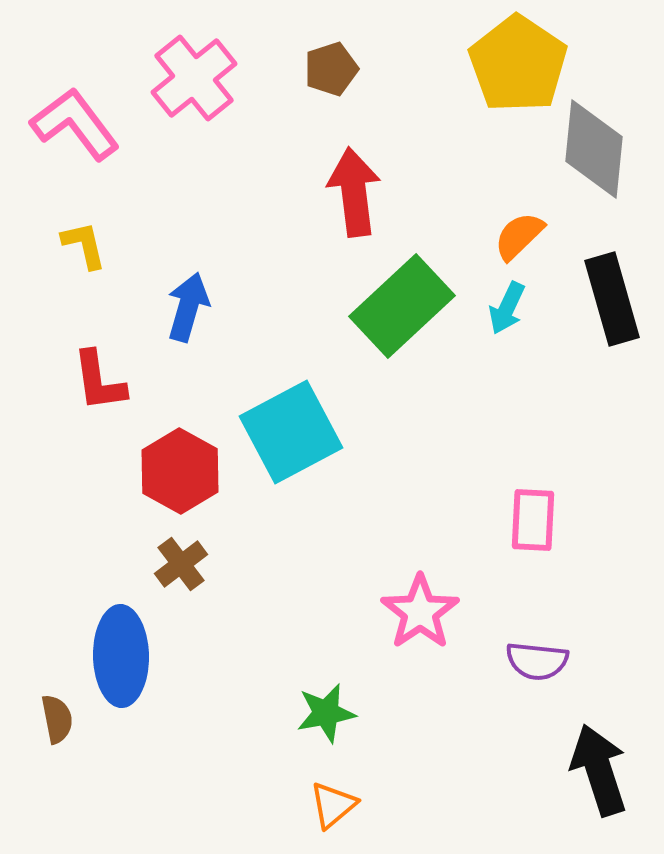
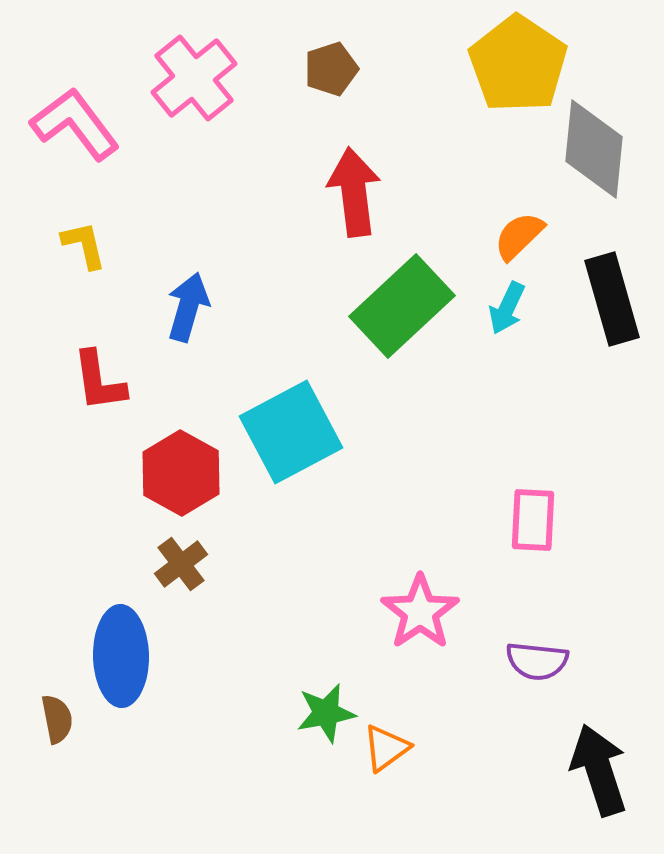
red hexagon: moved 1 px right, 2 px down
orange triangle: moved 53 px right, 57 px up; rotated 4 degrees clockwise
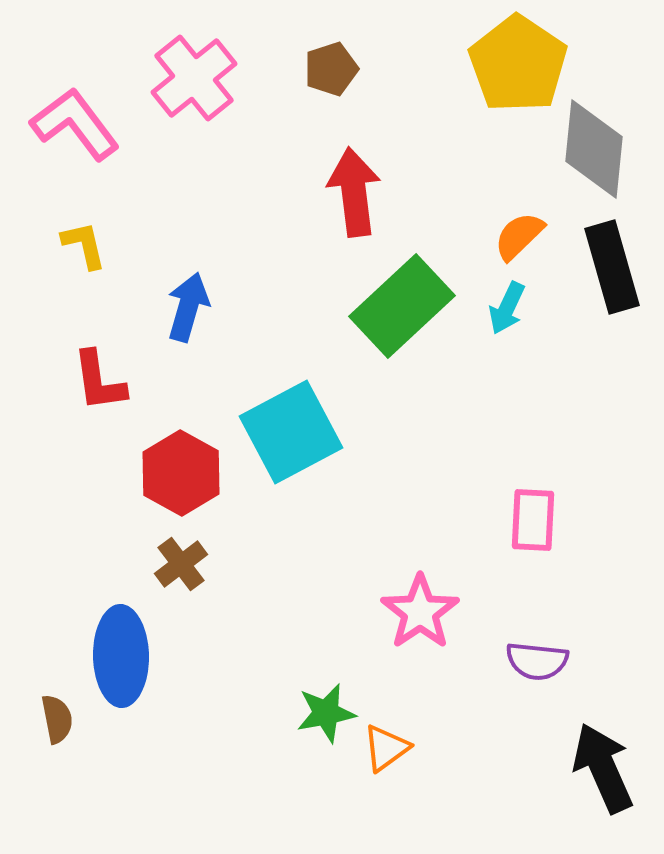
black rectangle: moved 32 px up
black arrow: moved 4 px right, 2 px up; rotated 6 degrees counterclockwise
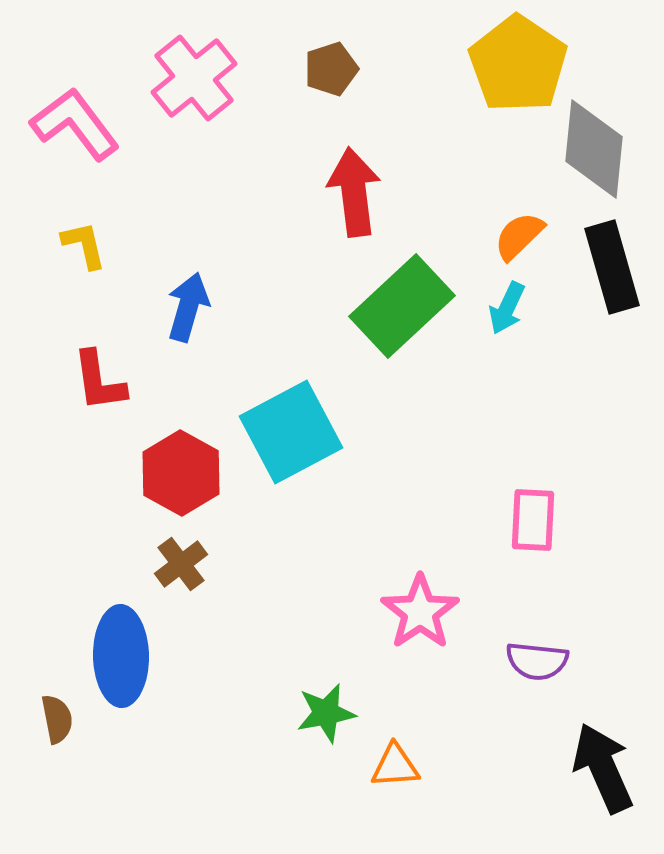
orange triangle: moved 9 px right, 18 px down; rotated 32 degrees clockwise
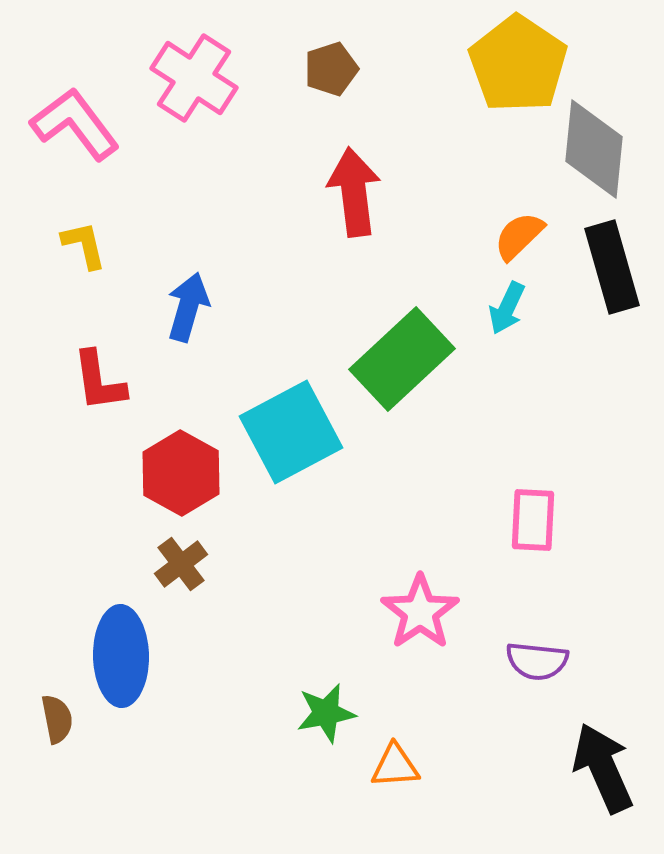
pink cross: rotated 18 degrees counterclockwise
green rectangle: moved 53 px down
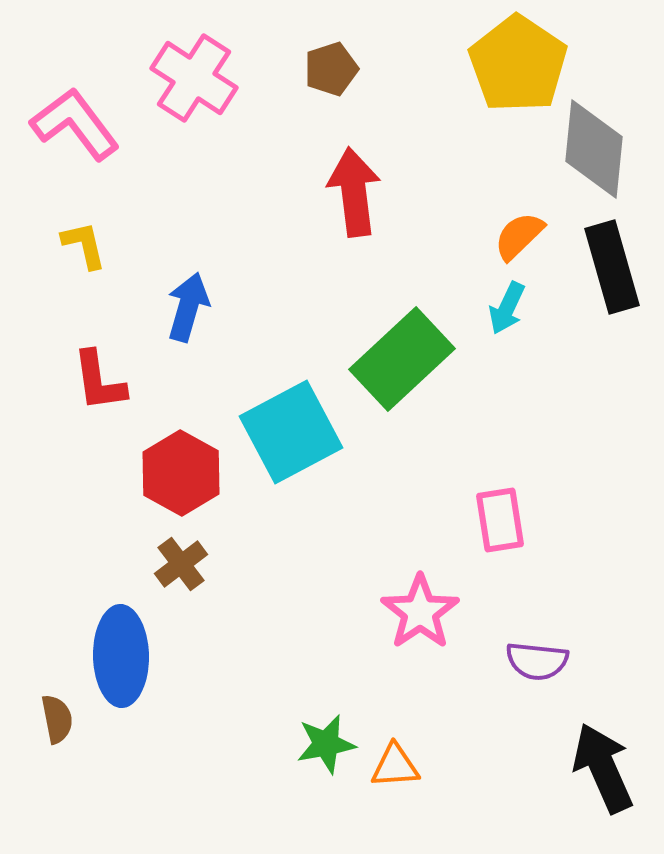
pink rectangle: moved 33 px left; rotated 12 degrees counterclockwise
green star: moved 31 px down
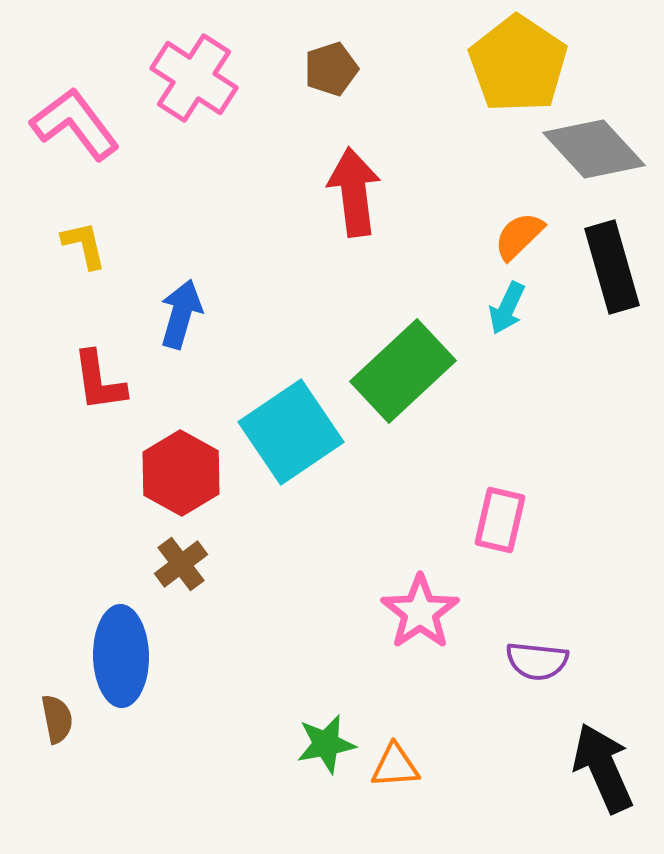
gray diamond: rotated 48 degrees counterclockwise
blue arrow: moved 7 px left, 7 px down
green rectangle: moved 1 px right, 12 px down
cyan square: rotated 6 degrees counterclockwise
pink rectangle: rotated 22 degrees clockwise
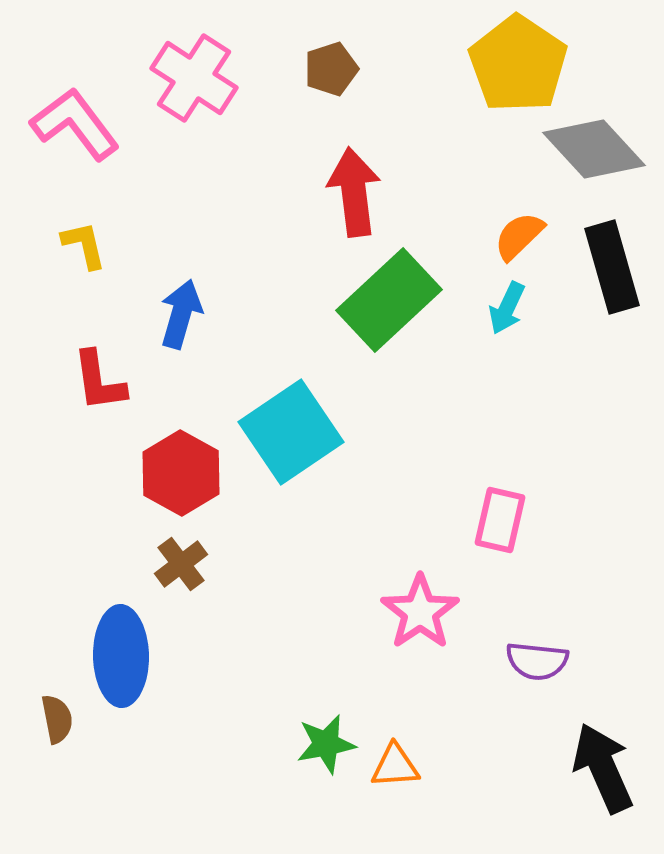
green rectangle: moved 14 px left, 71 px up
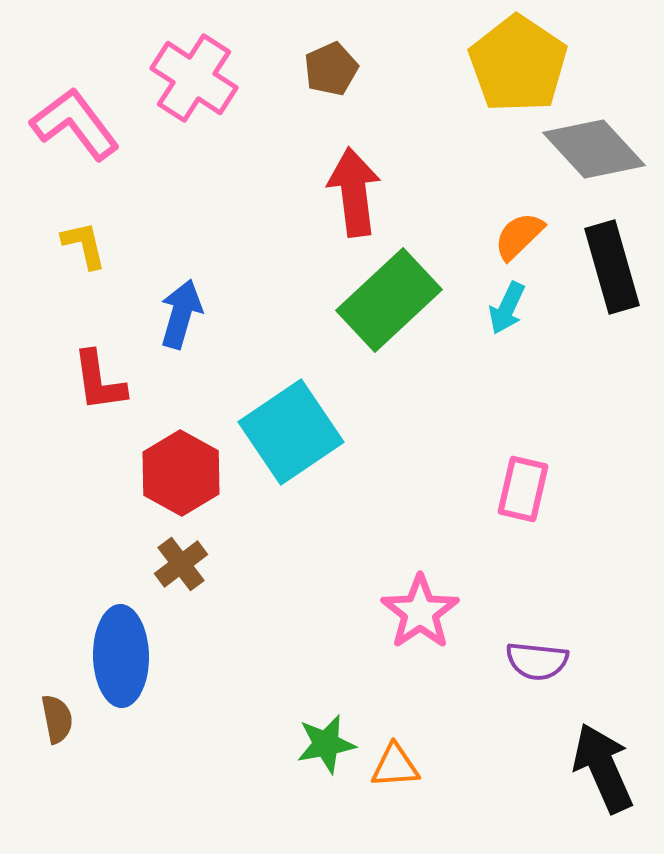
brown pentagon: rotated 6 degrees counterclockwise
pink rectangle: moved 23 px right, 31 px up
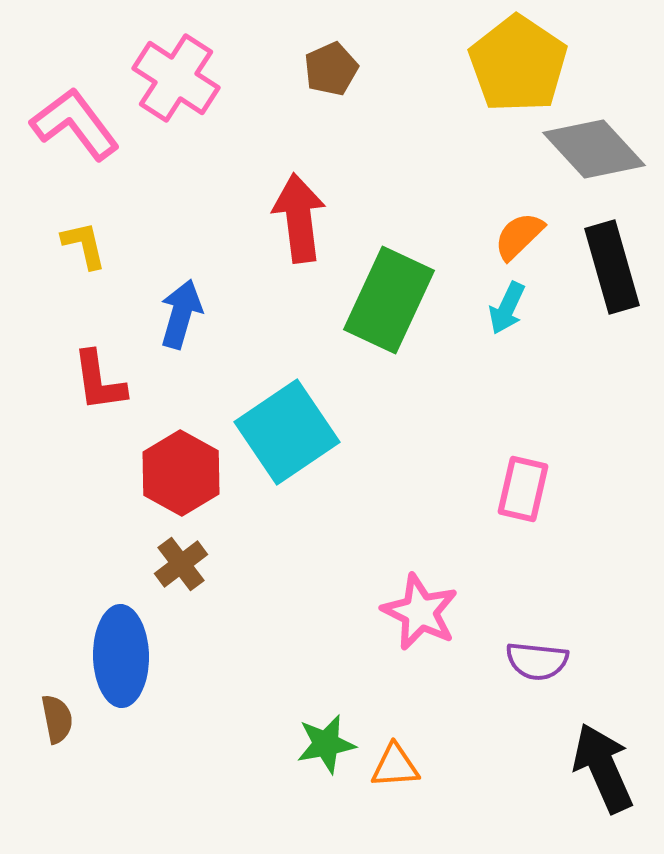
pink cross: moved 18 px left
red arrow: moved 55 px left, 26 px down
green rectangle: rotated 22 degrees counterclockwise
cyan square: moved 4 px left
pink star: rotated 12 degrees counterclockwise
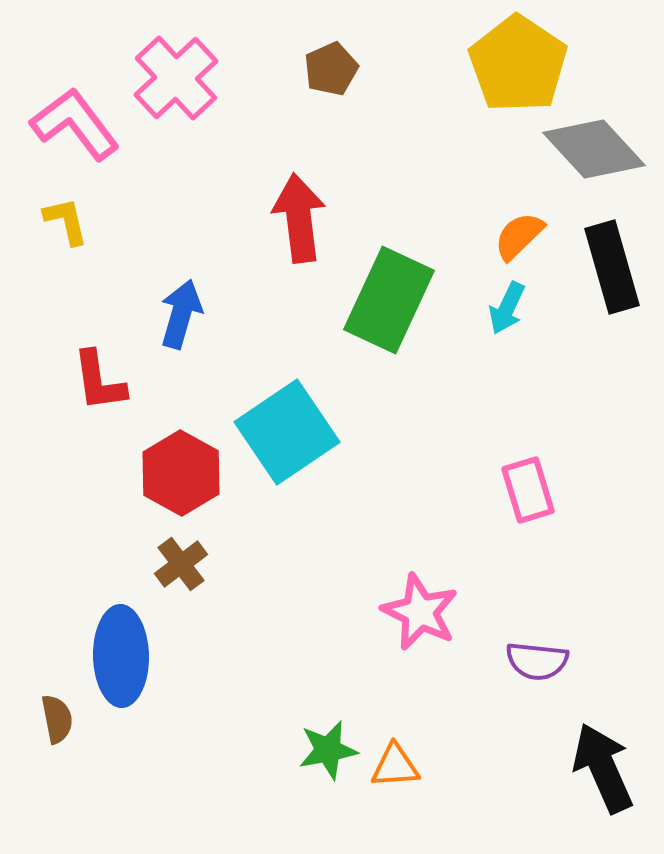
pink cross: rotated 14 degrees clockwise
yellow L-shape: moved 18 px left, 24 px up
pink rectangle: moved 5 px right, 1 px down; rotated 30 degrees counterclockwise
green star: moved 2 px right, 6 px down
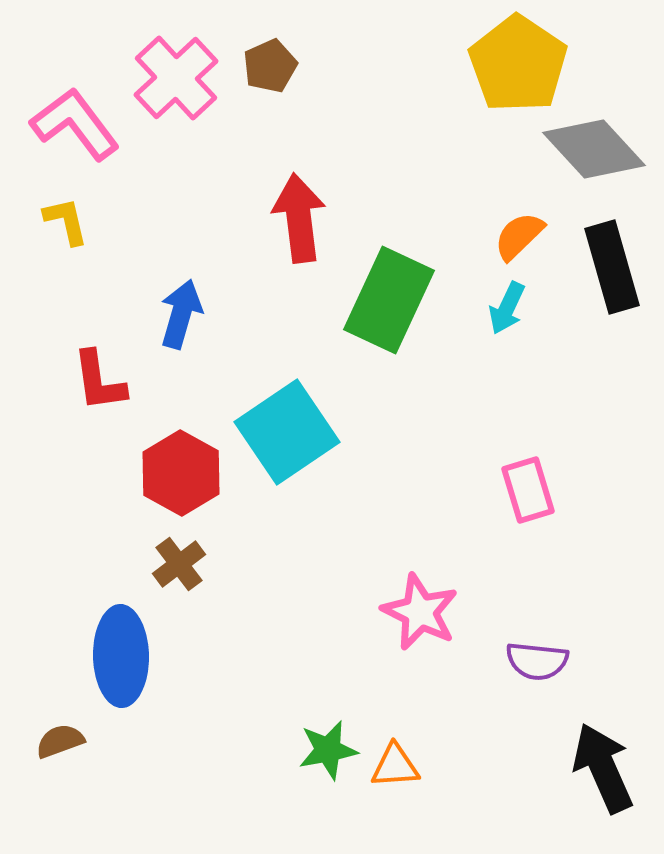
brown pentagon: moved 61 px left, 3 px up
brown cross: moved 2 px left
brown semicircle: moved 3 px right, 22 px down; rotated 99 degrees counterclockwise
